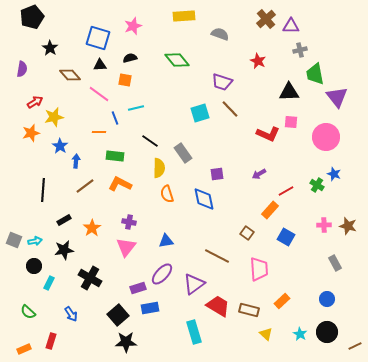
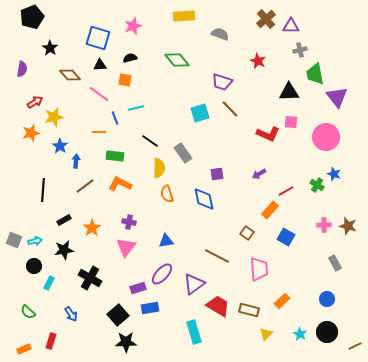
yellow triangle at (266, 334): rotated 32 degrees clockwise
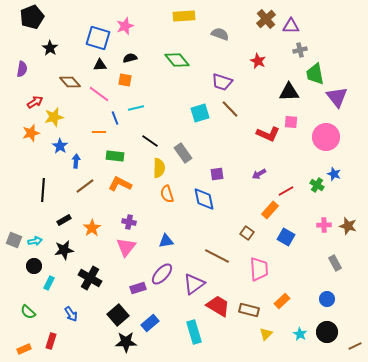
pink star at (133, 26): moved 8 px left
brown diamond at (70, 75): moved 7 px down
blue rectangle at (150, 308): moved 15 px down; rotated 30 degrees counterclockwise
